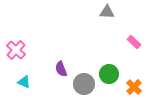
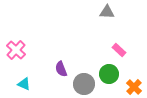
pink rectangle: moved 15 px left, 8 px down
cyan triangle: moved 2 px down
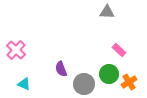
orange cross: moved 5 px left, 5 px up; rotated 14 degrees clockwise
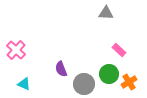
gray triangle: moved 1 px left, 1 px down
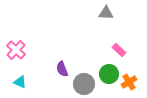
purple semicircle: moved 1 px right
cyan triangle: moved 4 px left, 2 px up
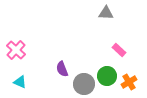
green circle: moved 2 px left, 2 px down
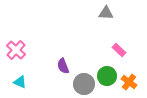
purple semicircle: moved 1 px right, 3 px up
orange cross: rotated 21 degrees counterclockwise
